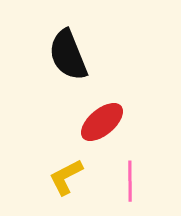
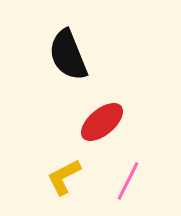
yellow L-shape: moved 2 px left
pink line: moved 2 px left; rotated 27 degrees clockwise
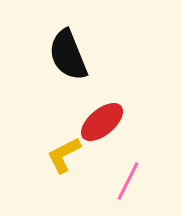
yellow L-shape: moved 22 px up
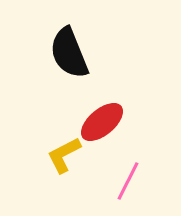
black semicircle: moved 1 px right, 2 px up
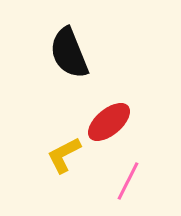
red ellipse: moved 7 px right
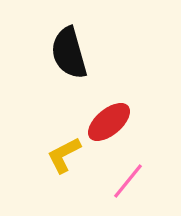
black semicircle: rotated 6 degrees clockwise
pink line: rotated 12 degrees clockwise
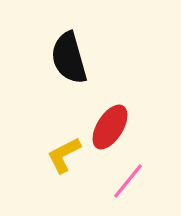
black semicircle: moved 5 px down
red ellipse: moved 1 px right, 5 px down; rotated 18 degrees counterclockwise
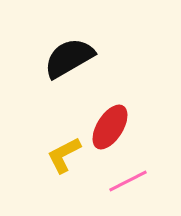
black semicircle: rotated 76 degrees clockwise
pink line: rotated 24 degrees clockwise
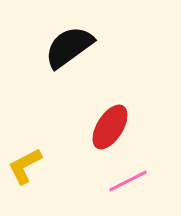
black semicircle: moved 11 px up; rotated 6 degrees counterclockwise
yellow L-shape: moved 39 px left, 11 px down
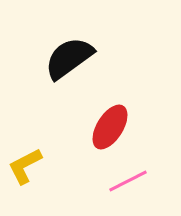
black semicircle: moved 11 px down
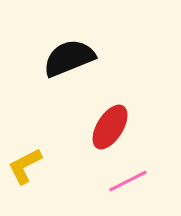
black semicircle: rotated 14 degrees clockwise
